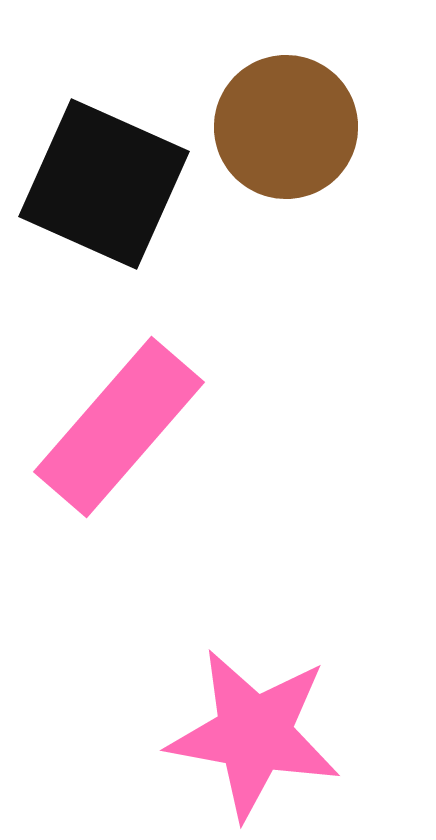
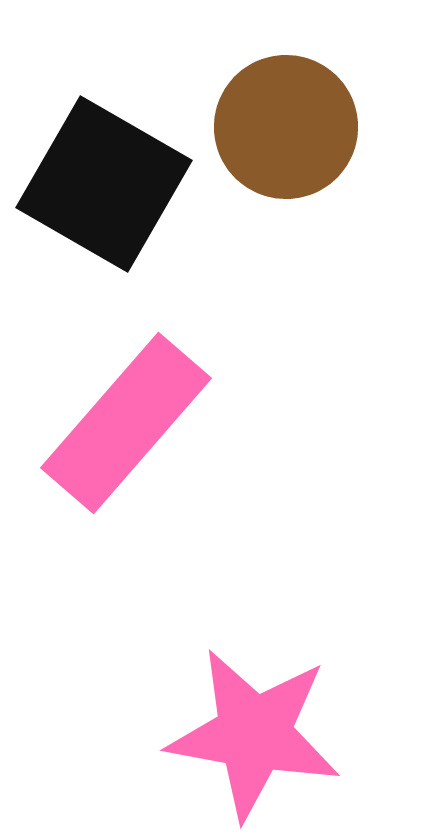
black square: rotated 6 degrees clockwise
pink rectangle: moved 7 px right, 4 px up
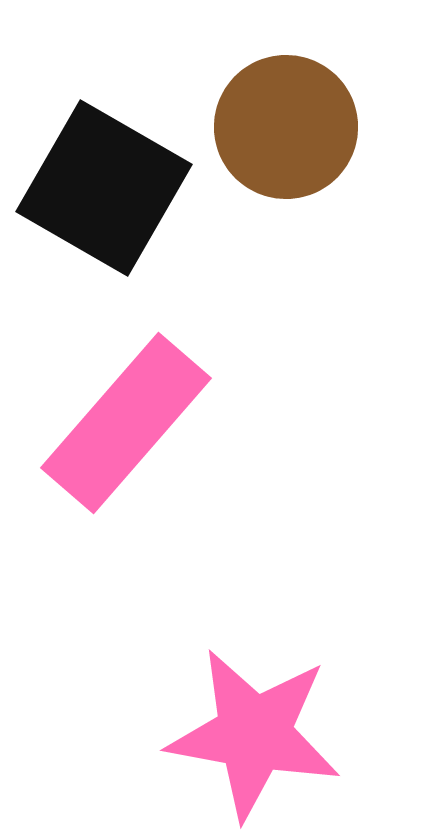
black square: moved 4 px down
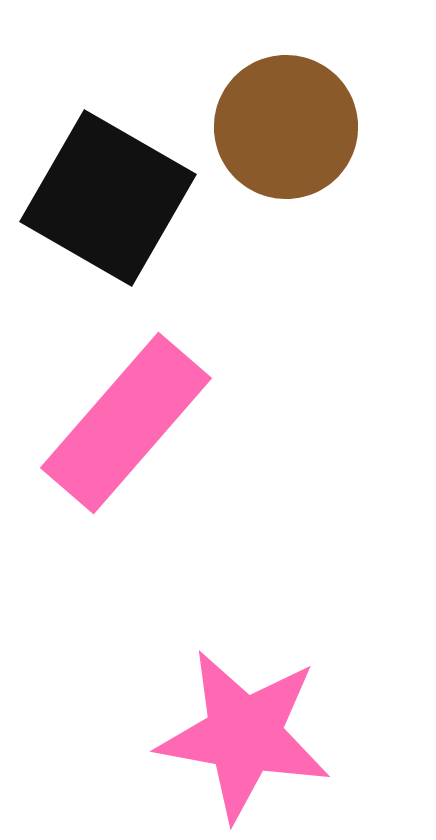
black square: moved 4 px right, 10 px down
pink star: moved 10 px left, 1 px down
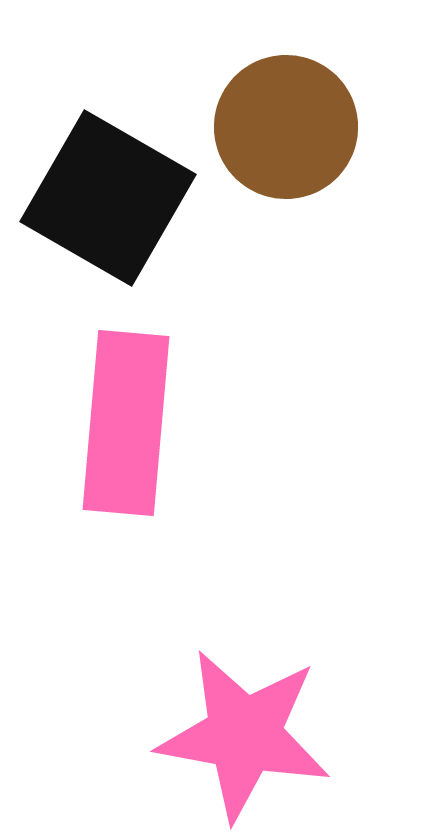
pink rectangle: rotated 36 degrees counterclockwise
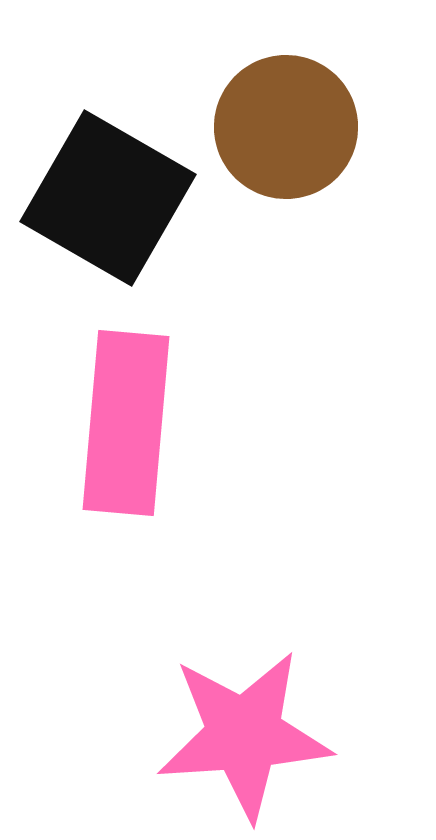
pink star: rotated 14 degrees counterclockwise
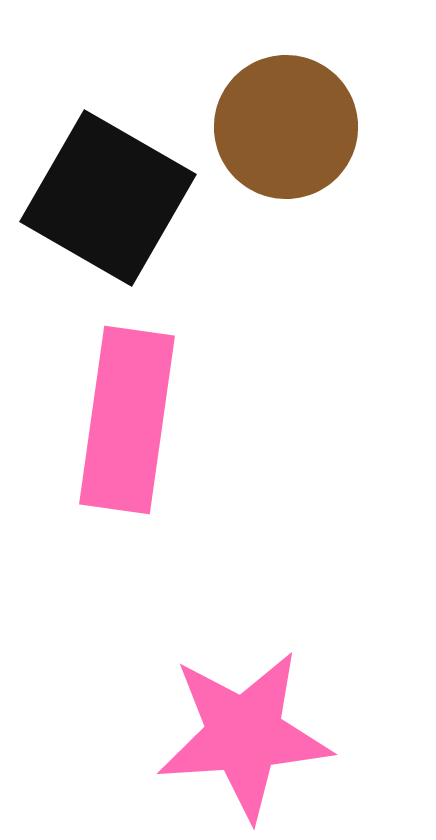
pink rectangle: moved 1 px right, 3 px up; rotated 3 degrees clockwise
